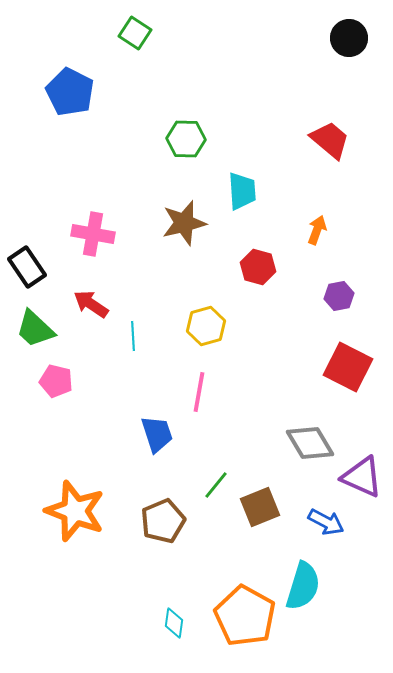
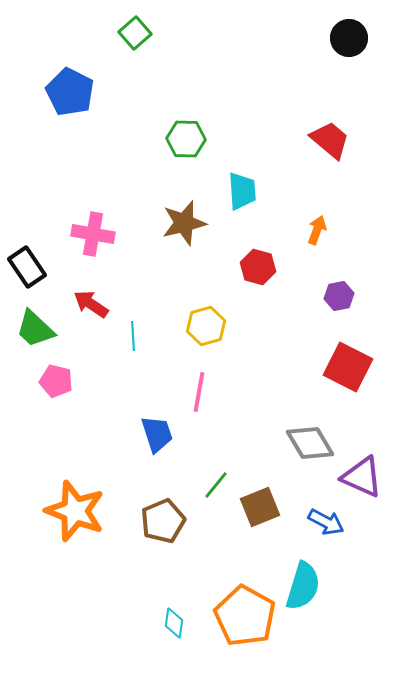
green square: rotated 16 degrees clockwise
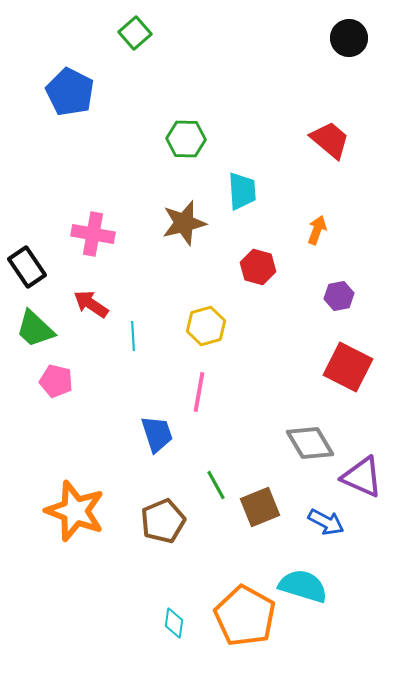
green line: rotated 68 degrees counterclockwise
cyan semicircle: rotated 90 degrees counterclockwise
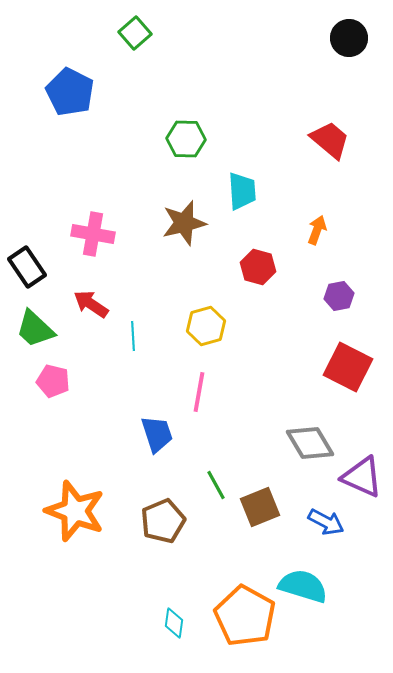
pink pentagon: moved 3 px left
